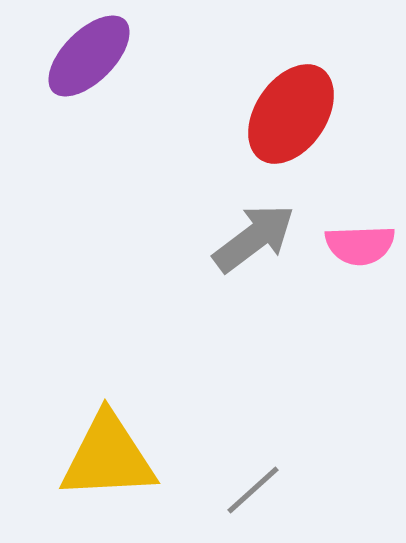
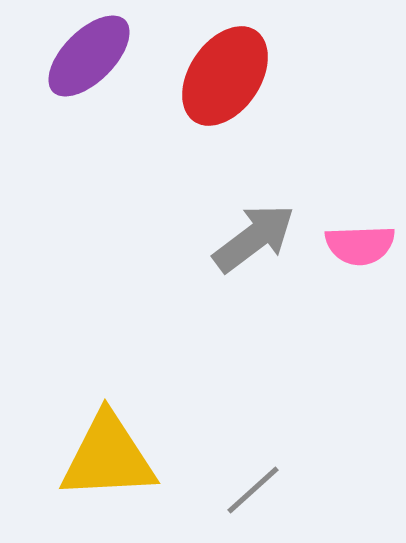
red ellipse: moved 66 px left, 38 px up
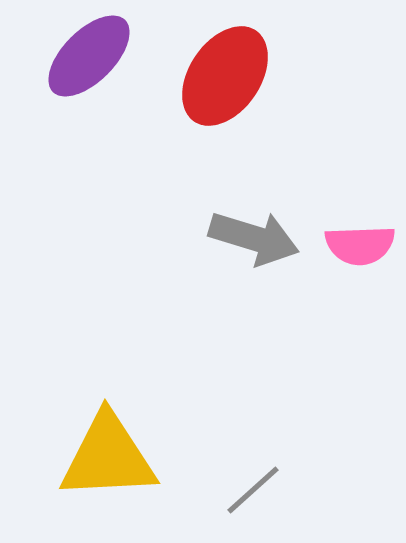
gray arrow: rotated 54 degrees clockwise
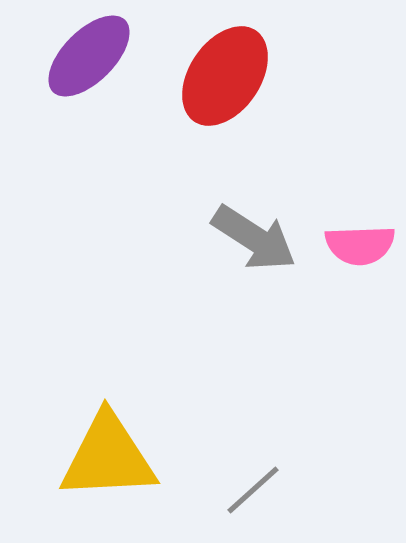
gray arrow: rotated 16 degrees clockwise
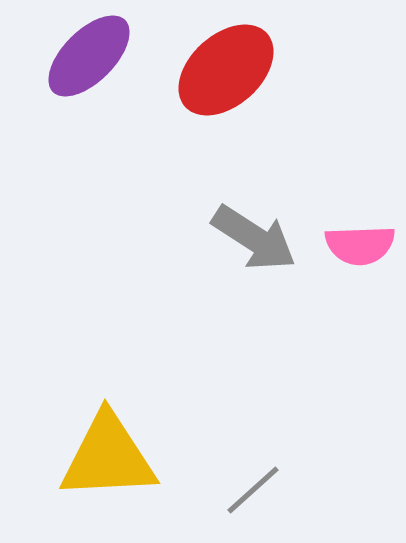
red ellipse: moved 1 px right, 6 px up; rotated 14 degrees clockwise
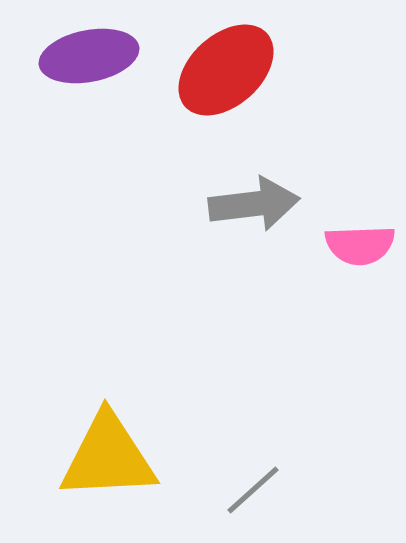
purple ellipse: rotated 34 degrees clockwise
gray arrow: moved 34 px up; rotated 40 degrees counterclockwise
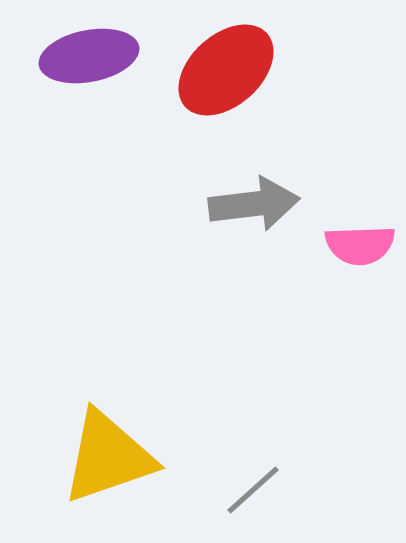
yellow triangle: rotated 16 degrees counterclockwise
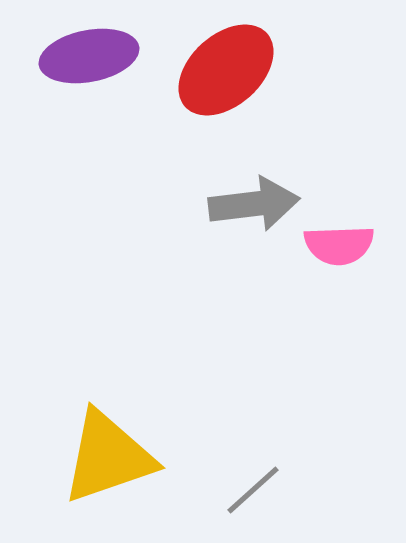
pink semicircle: moved 21 px left
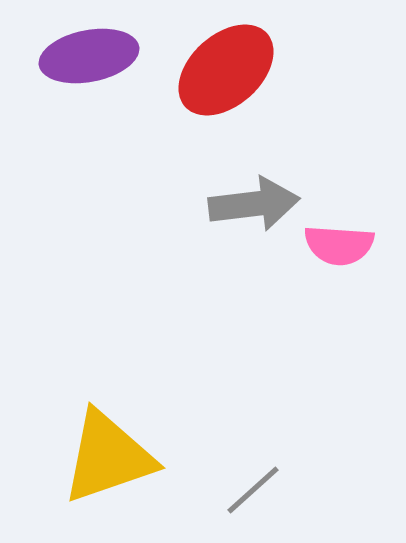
pink semicircle: rotated 6 degrees clockwise
